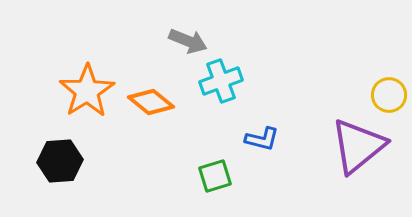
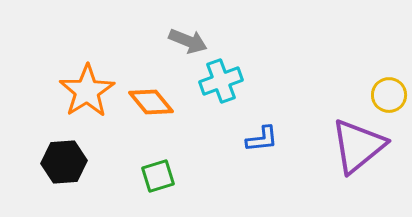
orange diamond: rotated 12 degrees clockwise
blue L-shape: rotated 20 degrees counterclockwise
black hexagon: moved 4 px right, 1 px down
green square: moved 57 px left
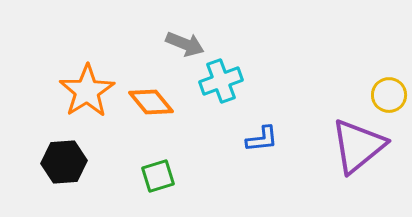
gray arrow: moved 3 px left, 3 px down
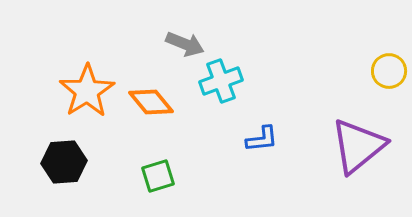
yellow circle: moved 24 px up
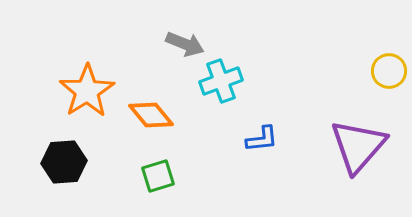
orange diamond: moved 13 px down
purple triangle: rotated 10 degrees counterclockwise
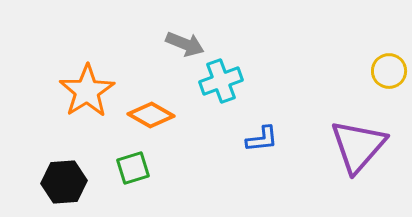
orange diamond: rotated 21 degrees counterclockwise
black hexagon: moved 20 px down
green square: moved 25 px left, 8 px up
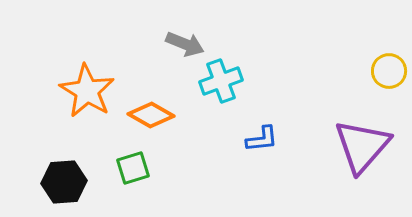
orange star: rotated 8 degrees counterclockwise
purple triangle: moved 4 px right
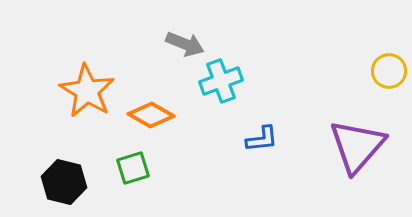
purple triangle: moved 5 px left
black hexagon: rotated 18 degrees clockwise
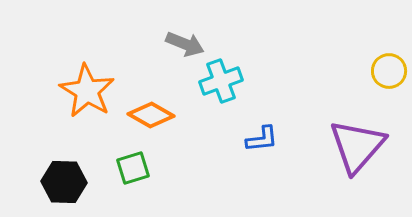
black hexagon: rotated 12 degrees counterclockwise
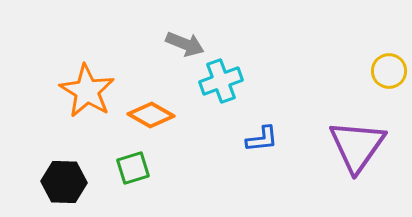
purple triangle: rotated 6 degrees counterclockwise
